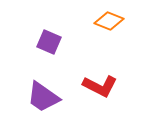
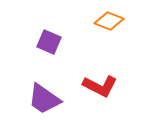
purple trapezoid: moved 1 px right, 2 px down
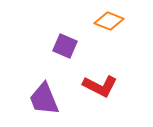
purple square: moved 16 px right, 4 px down
purple trapezoid: rotated 33 degrees clockwise
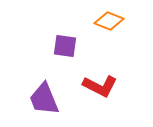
purple square: rotated 15 degrees counterclockwise
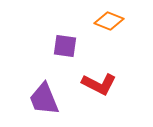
red L-shape: moved 1 px left, 2 px up
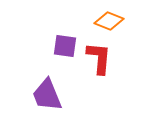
red L-shape: moved 26 px up; rotated 112 degrees counterclockwise
purple trapezoid: moved 3 px right, 4 px up
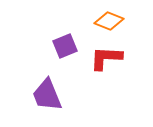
purple square: rotated 30 degrees counterclockwise
red L-shape: moved 7 px right; rotated 92 degrees counterclockwise
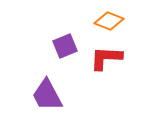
purple trapezoid: rotated 6 degrees counterclockwise
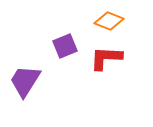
purple trapezoid: moved 22 px left, 14 px up; rotated 60 degrees clockwise
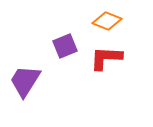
orange diamond: moved 2 px left
